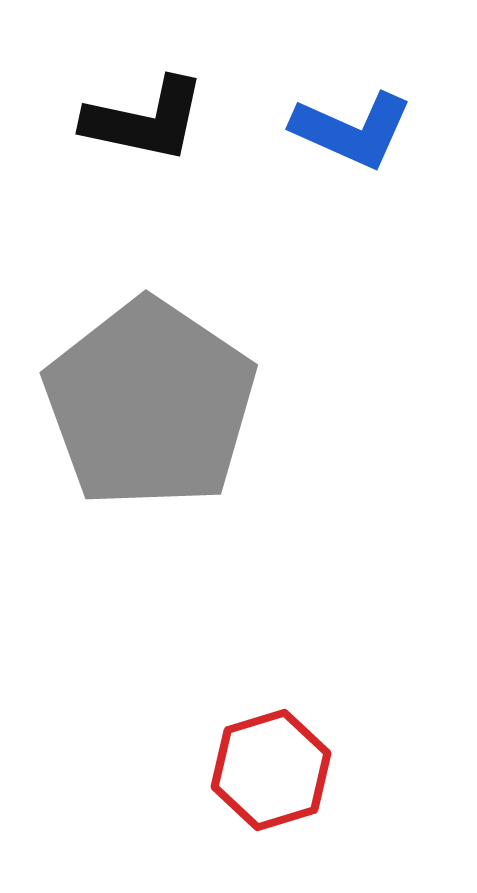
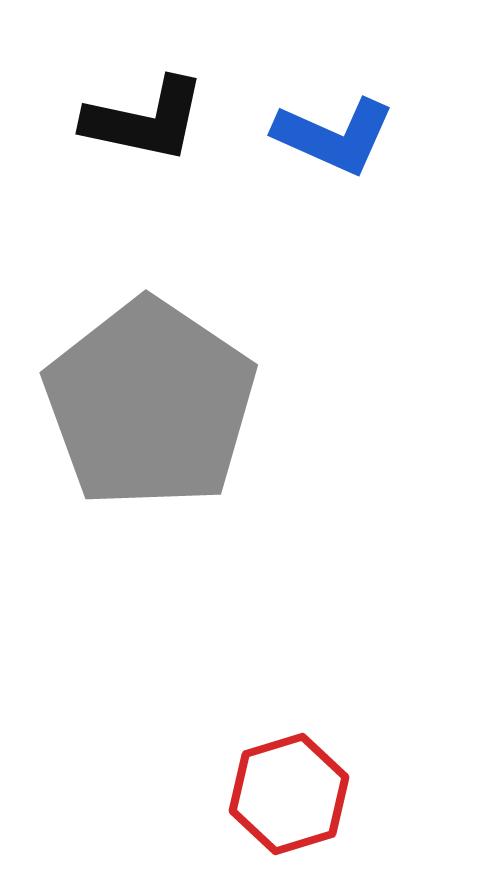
blue L-shape: moved 18 px left, 6 px down
red hexagon: moved 18 px right, 24 px down
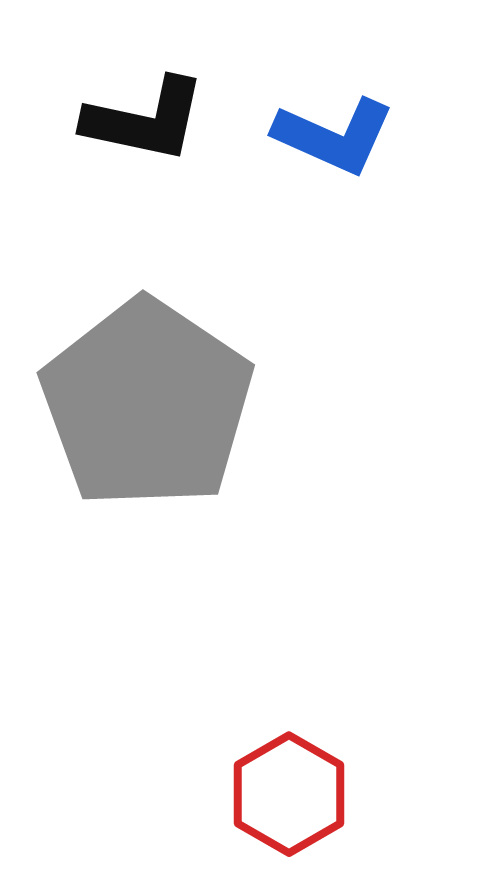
gray pentagon: moved 3 px left
red hexagon: rotated 13 degrees counterclockwise
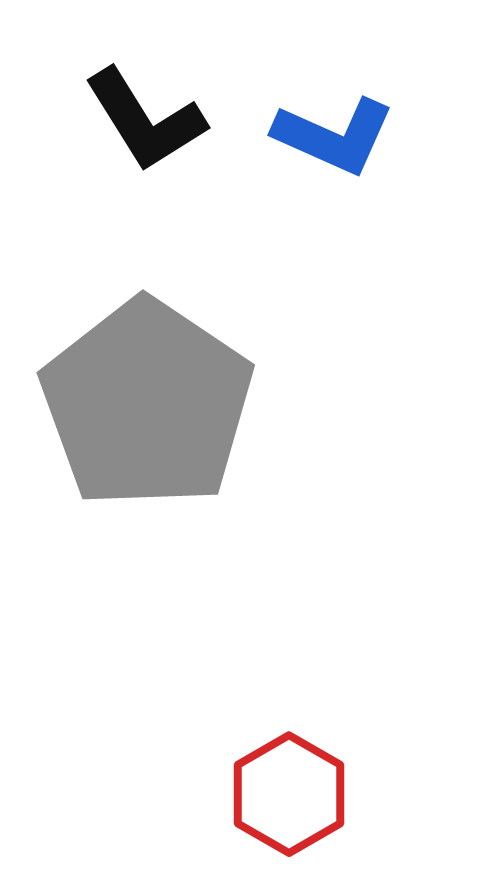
black L-shape: rotated 46 degrees clockwise
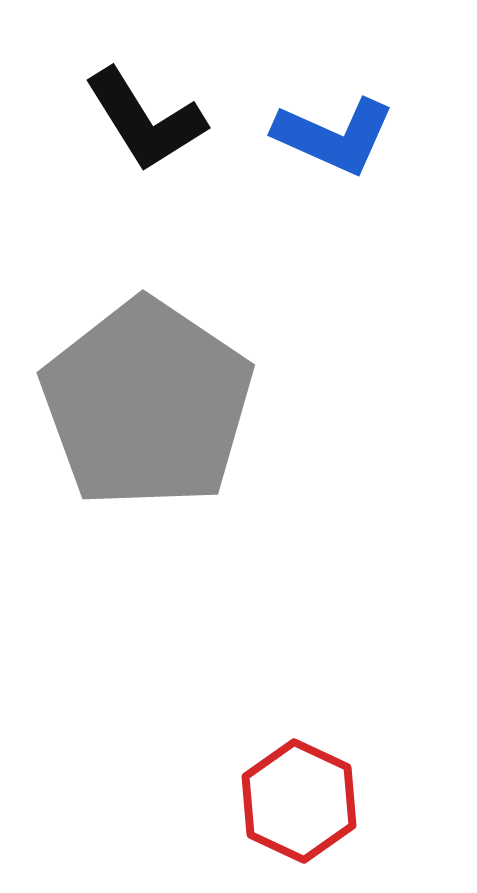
red hexagon: moved 10 px right, 7 px down; rotated 5 degrees counterclockwise
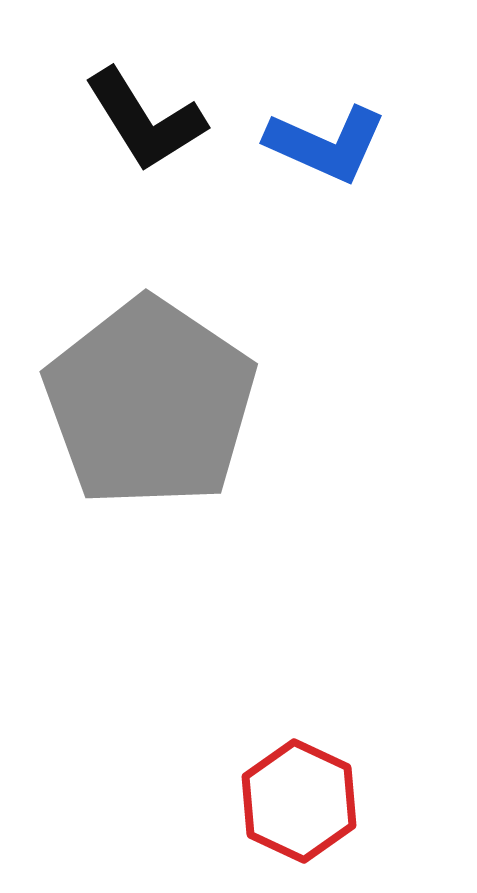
blue L-shape: moved 8 px left, 8 px down
gray pentagon: moved 3 px right, 1 px up
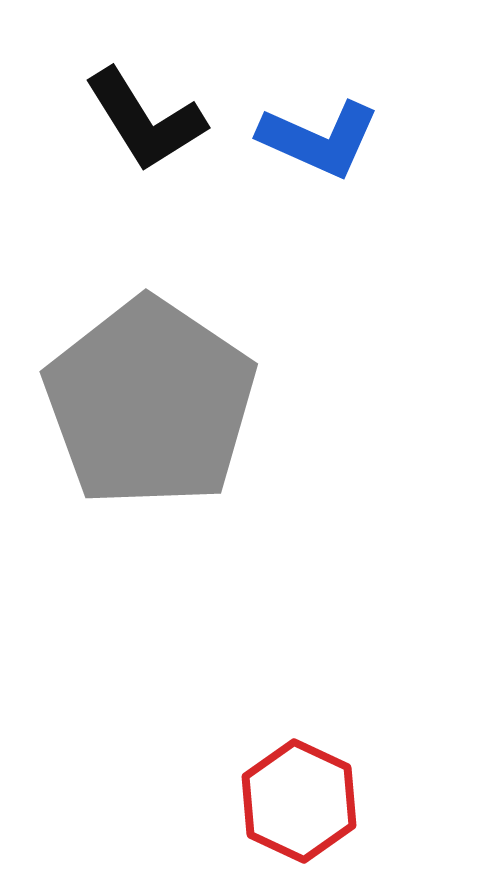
blue L-shape: moved 7 px left, 5 px up
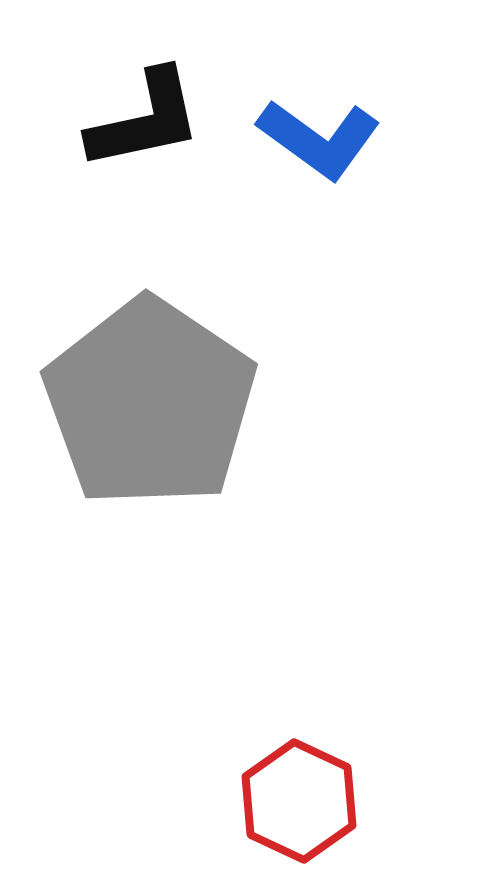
black L-shape: rotated 70 degrees counterclockwise
blue L-shape: rotated 12 degrees clockwise
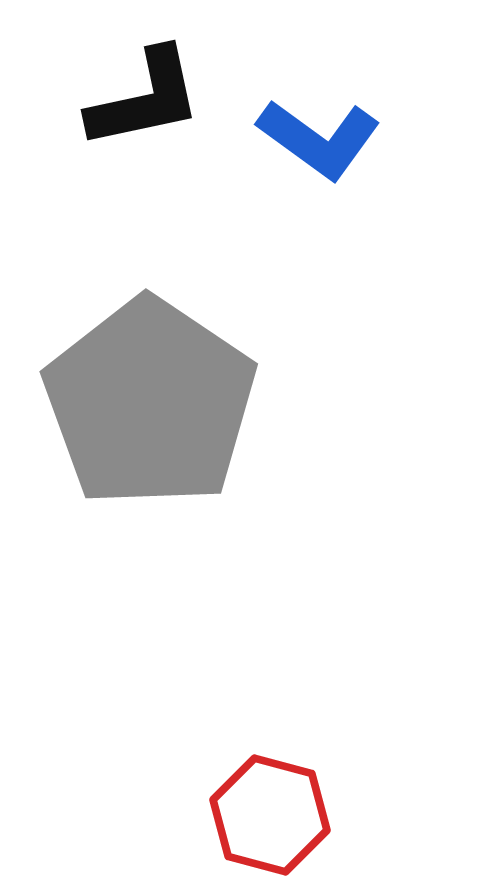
black L-shape: moved 21 px up
red hexagon: moved 29 px left, 14 px down; rotated 10 degrees counterclockwise
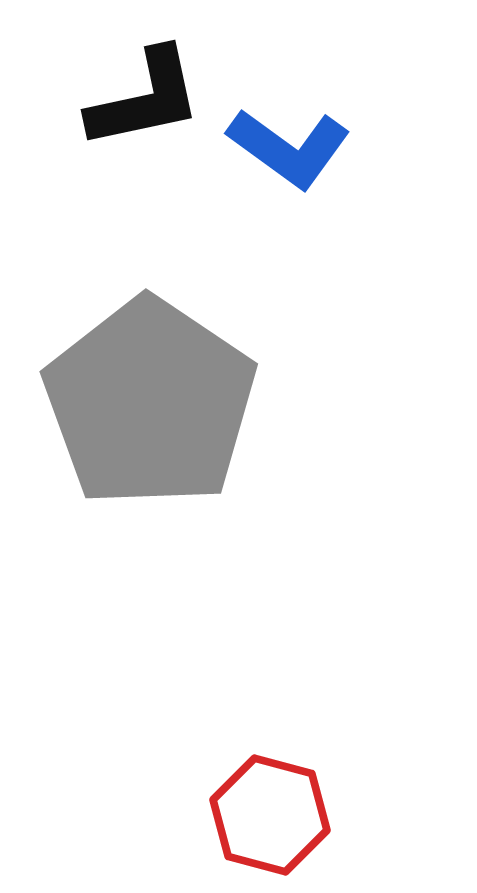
blue L-shape: moved 30 px left, 9 px down
